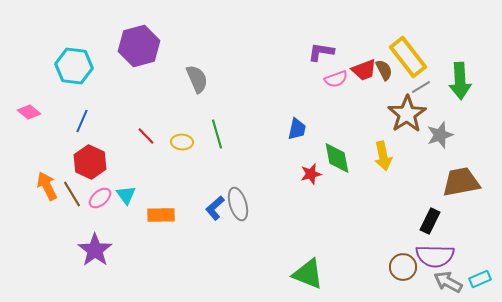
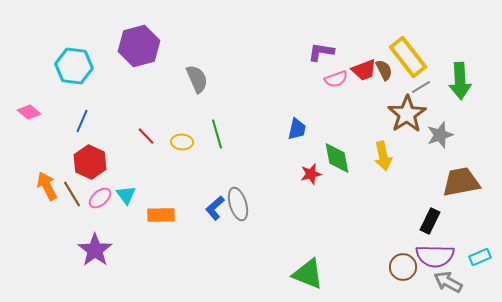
cyan rectangle: moved 22 px up
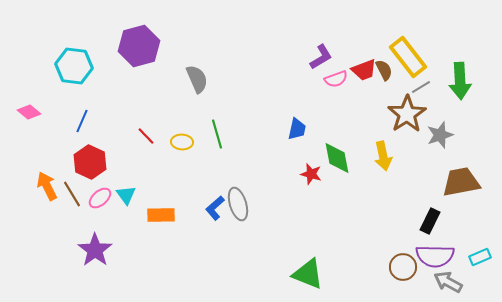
purple L-shape: moved 5 px down; rotated 140 degrees clockwise
red star: rotated 30 degrees clockwise
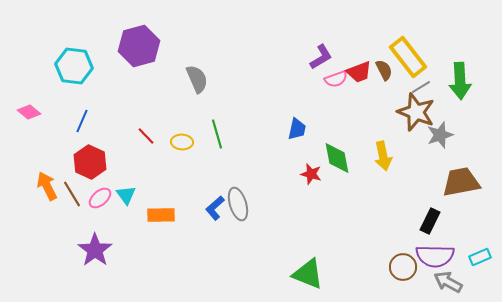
red trapezoid: moved 5 px left, 2 px down
brown star: moved 9 px right, 2 px up; rotated 18 degrees counterclockwise
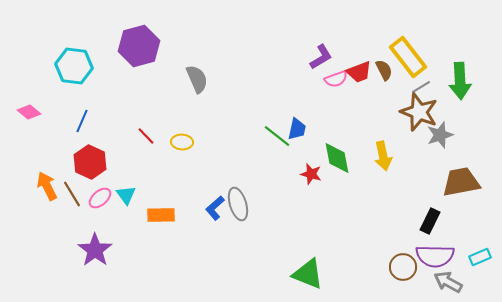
brown star: moved 3 px right
green line: moved 60 px right, 2 px down; rotated 36 degrees counterclockwise
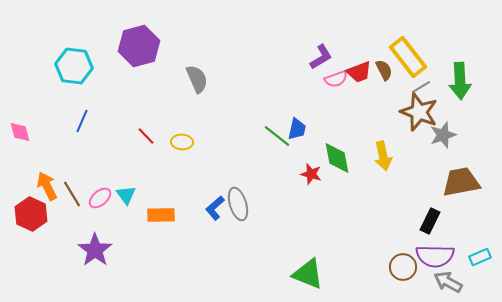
pink diamond: moved 9 px left, 20 px down; rotated 35 degrees clockwise
gray star: moved 3 px right
red hexagon: moved 59 px left, 52 px down
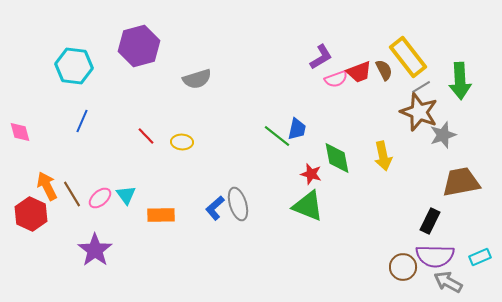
gray semicircle: rotated 96 degrees clockwise
green triangle: moved 68 px up
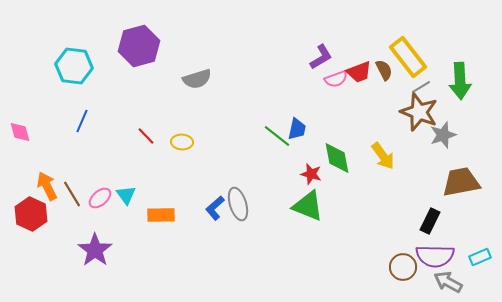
yellow arrow: rotated 24 degrees counterclockwise
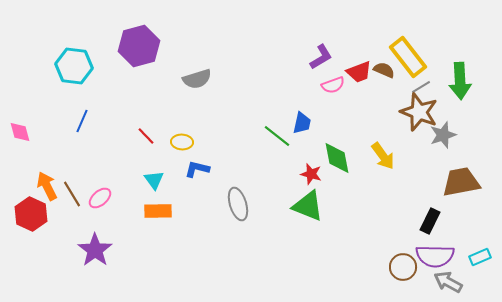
brown semicircle: rotated 40 degrees counterclockwise
pink semicircle: moved 3 px left, 6 px down
blue trapezoid: moved 5 px right, 6 px up
cyan triangle: moved 28 px right, 15 px up
blue L-shape: moved 18 px left, 39 px up; rotated 55 degrees clockwise
orange rectangle: moved 3 px left, 4 px up
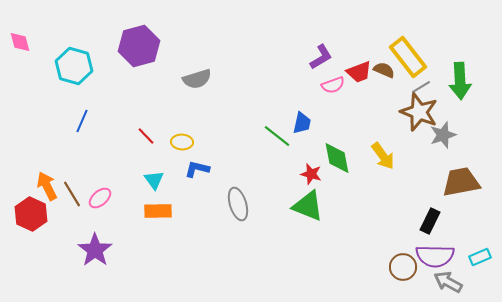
cyan hexagon: rotated 9 degrees clockwise
pink diamond: moved 90 px up
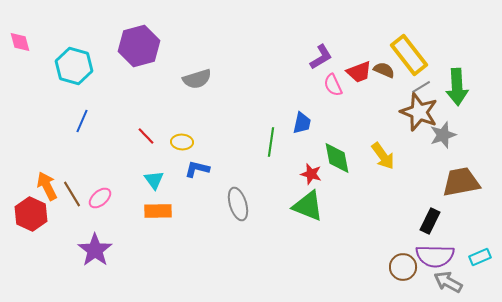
yellow rectangle: moved 1 px right, 2 px up
green arrow: moved 3 px left, 6 px down
pink semicircle: rotated 85 degrees clockwise
green line: moved 6 px left, 6 px down; rotated 60 degrees clockwise
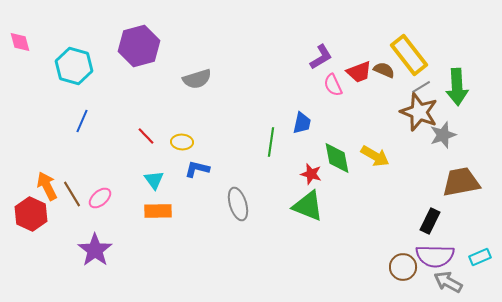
yellow arrow: moved 8 px left; rotated 24 degrees counterclockwise
